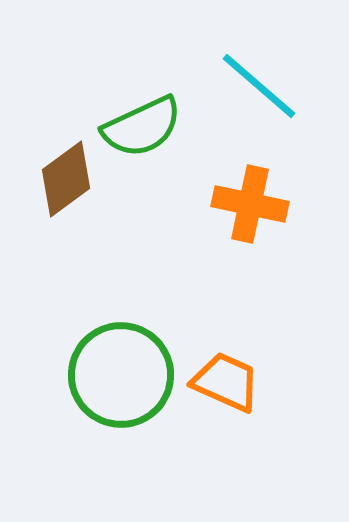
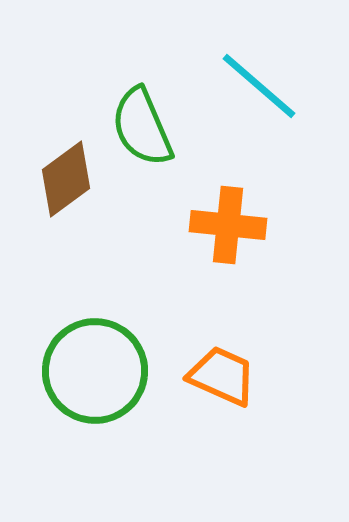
green semicircle: rotated 92 degrees clockwise
orange cross: moved 22 px left, 21 px down; rotated 6 degrees counterclockwise
green circle: moved 26 px left, 4 px up
orange trapezoid: moved 4 px left, 6 px up
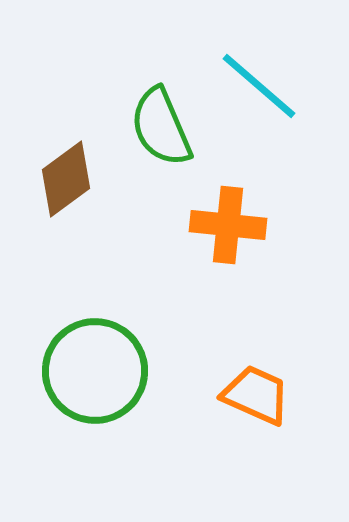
green semicircle: moved 19 px right
orange trapezoid: moved 34 px right, 19 px down
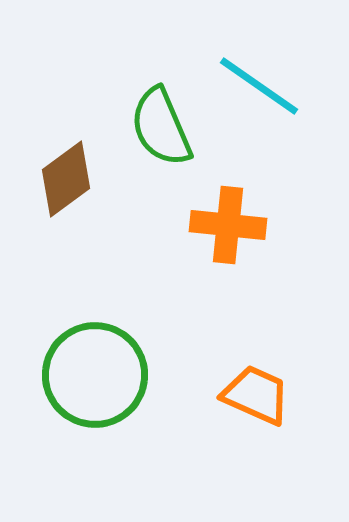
cyan line: rotated 6 degrees counterclockwise
green circle: moved 4 px down
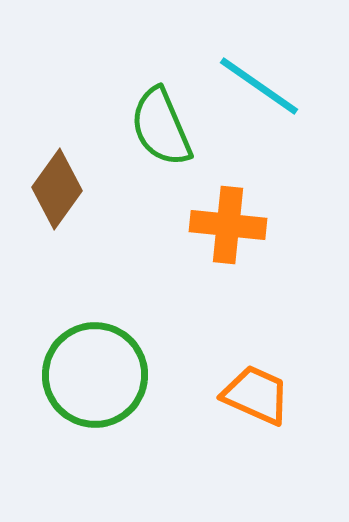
brown diamond: moved 9 px left, 10 px down; rotated 18 degrees counterclockwise
